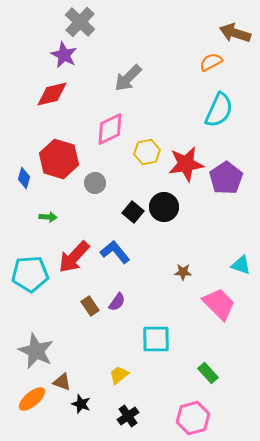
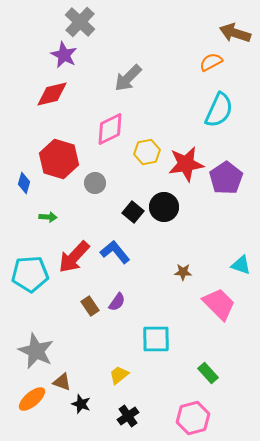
blue diamond: moved 5 px down
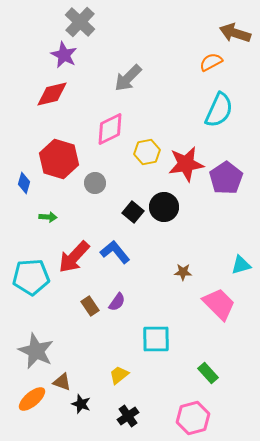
cyan triangle: rotated 35 degrees counterclockwise
cyan pentagon: moved 1 px right, 3 px down
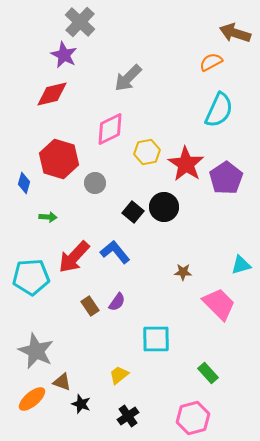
red star: rotated 30 degrees counterclockwise
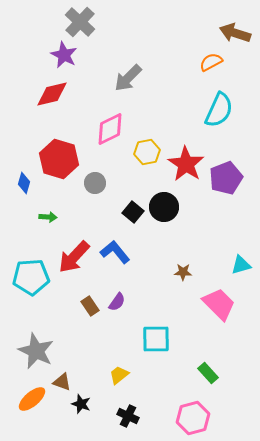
purple pentagon: rotated 12 degrees clockwise
black cross: rotated 30 degrees counterclockwise
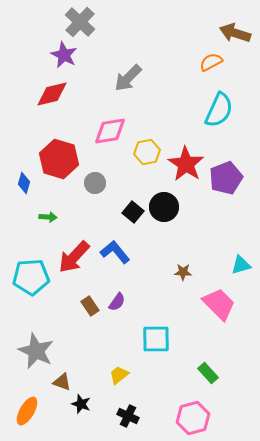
pink diamond: moved 2 px down; rotated 16 degrees clockwise
orange ellipse: moved 5 px left, 12 px down; rotated 20 degrees counterclockwise
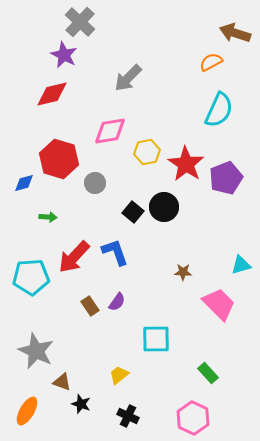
blue diamond: rotated 60 degrees clockwise
blue L-shape: rotated 20 degrees clockwise
pink hexagon: rotated 20 degrees counterclockwise
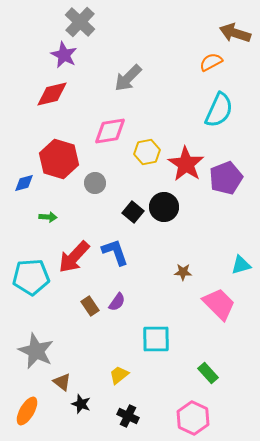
brown triangle: rotated 18 degrees clockwise
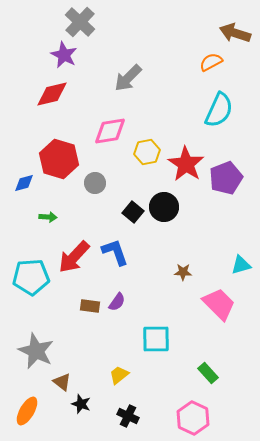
brown rectangle: rotated 48 degrees counterclockwise
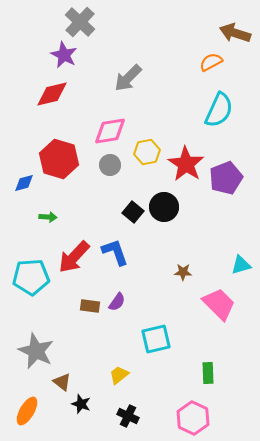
gray circle: moved 15 px right, 18 px up
cyan square: rotated 12 degrees counterclockwise
green rectangle: rotated 40 degrees clockwise
